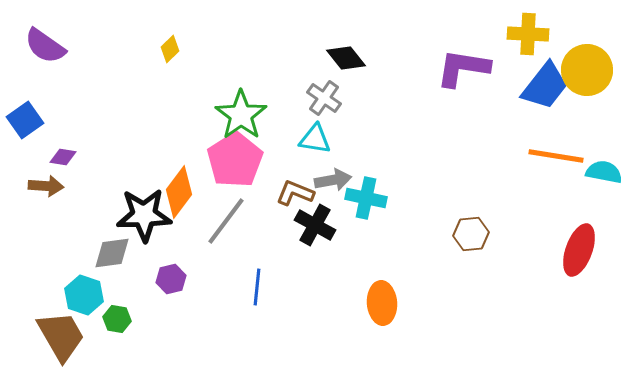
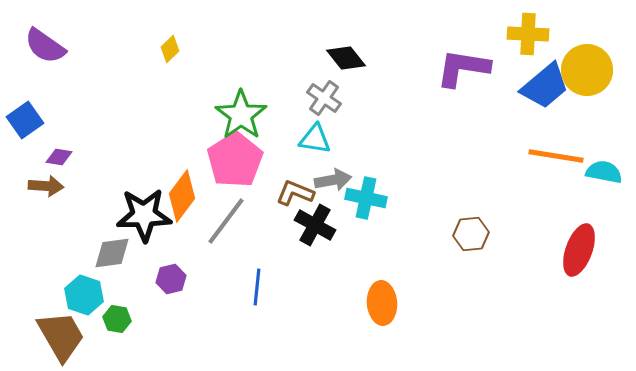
blue trapezoid: rotated 12 degrees clockwise
purple diamond: moved 4 px left
orange diamond: moved 3 px right, 4 px down
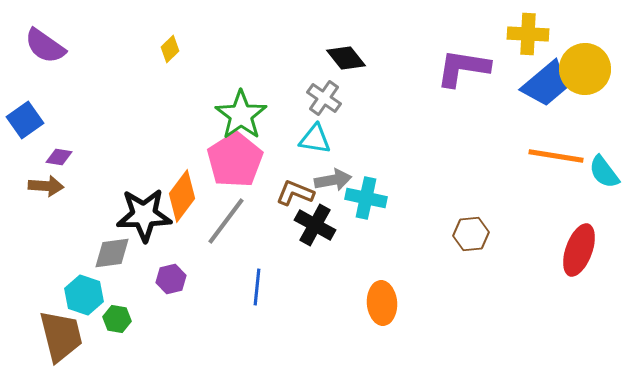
yellow circle: moved 2 px left, 1 px up
blue trapezoid: moved 1 px right, 2 px up
cyan semicircle: rotated 138 degrees counterclockwise
brown trapezoid: rotated 16 degrees clockwise
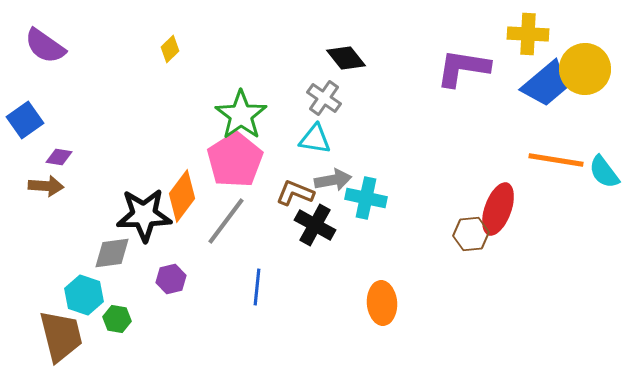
orange line: moved 4 px down
red ellipse: moved 81 px left, 41 px up
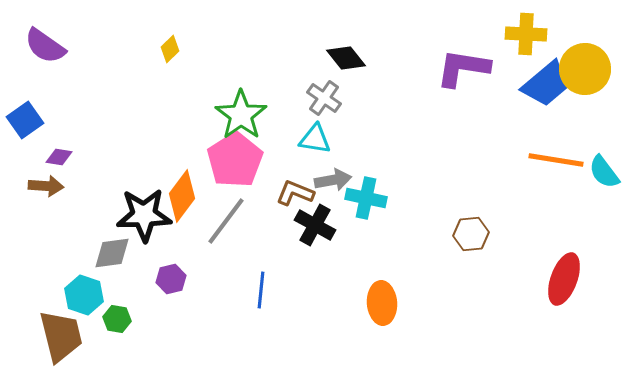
yellow cross: moved 2 px left
red ellipse: moved 66 px right, 70 px down
blue line: moved 4 px right, 3 px down
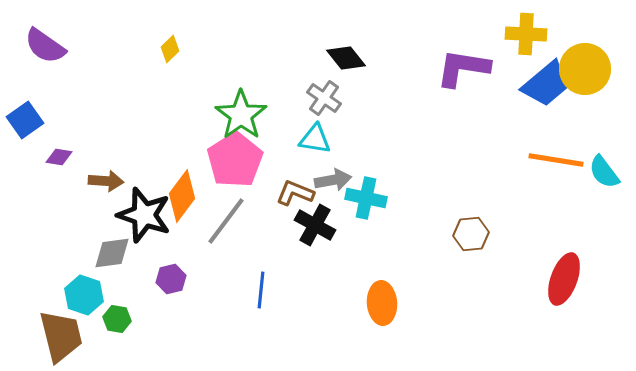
brown arrow: moved 60 px right, 5 px up
black star: rotated 20 degrees clockwise
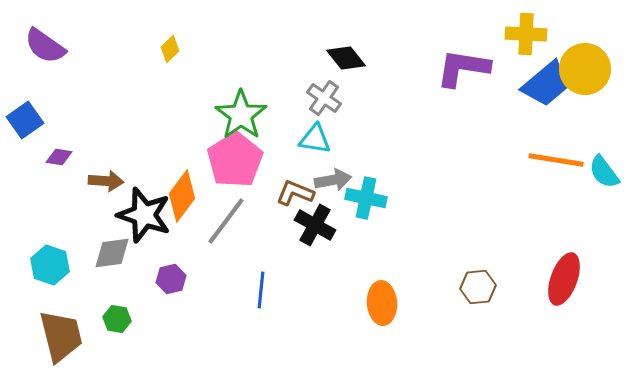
brown hexagon: moved 7 px right, 53 px down
cyan hexagon: moved 34 px left, 30 px up
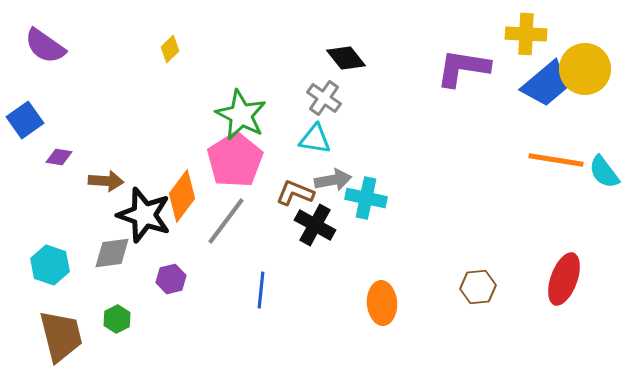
green star: rotated 9 degrees counterclockwise
green hexagon: rotated 24 degrees clockwise
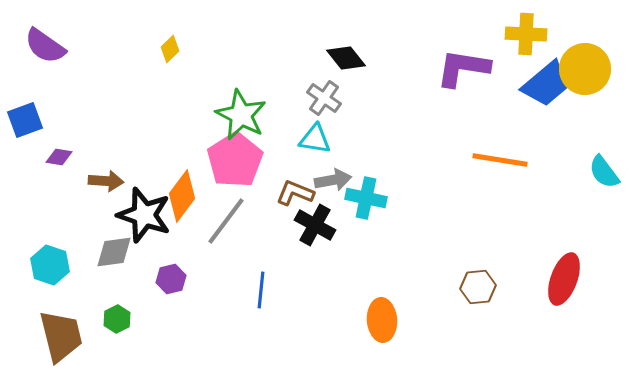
blue square: rotated 15 degrees clockwise
orange line: moved 56 px left
gray diamond: moved 2 px right, 1 px up
orange ellipse: moved 17 px down
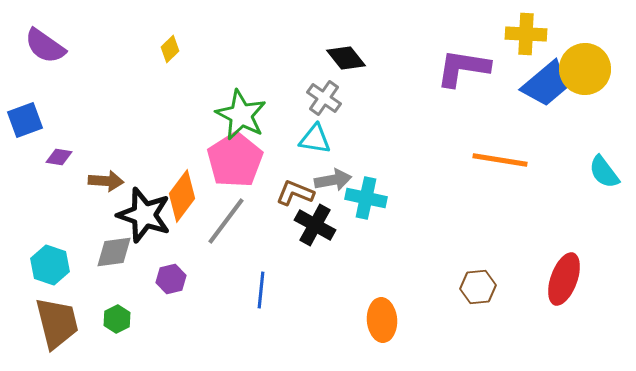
brown trapezoid: moved 4 px left, 13 px up
